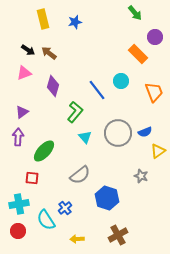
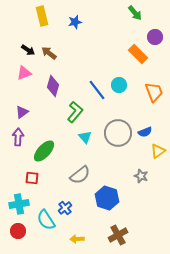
yellow rectangle: moved 1 px left, 3 px up
cyan circle: moved 2 px left, 4 px down
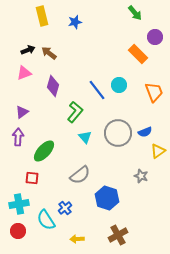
black arrow: rotated 56 degrees counterclockwise
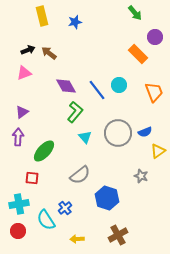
purple diamond: moved 13 px right; rotated 45 degrees counterclockwise
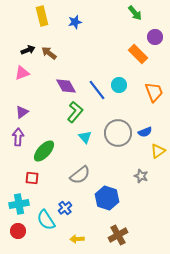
pink triangle: moved 2 px left
